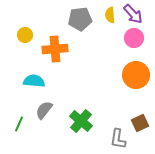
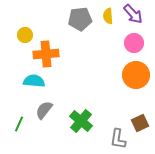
yellow semicircle: moved 2 px left, 1 px down
pink circle: moved 5 px down
orange cross: moved 9 px left, 5 px down
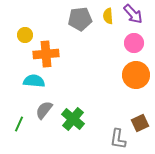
green cross: moved 8 px left, 2 px up
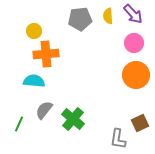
yellow circle: moved 9 px right, 4 px up
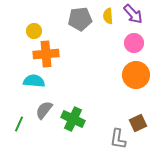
green cross: rotated 15 degrees counterclockwise
brown square: moved 2 px left
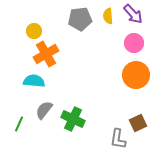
orange cross: rotated 25 degrees counterclockwise
